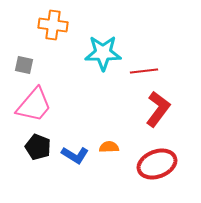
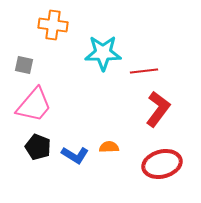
red ellipse: moved 5 px right; rotated 6 degrees clockwise
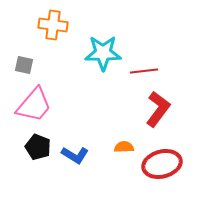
orange semicircle: moved 15 px right
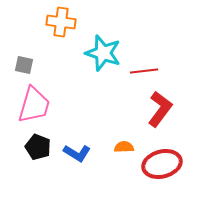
orange cross: moved 8 px right, 3 px up
cyan star: rotated 18 degrees clockwise
pink trapezoid: rotated 24 degrees counterclockwise
red L-shape: moved 2 px right
blue L-shape: moved 2 px right, 2 px up
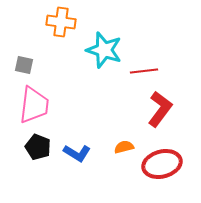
cyan star: moved 1 px right, 3 px up
pink trapezoid: rotated 9 degrees counterclockwise
orange semicircle: rotated 12 degrees counterclockwise
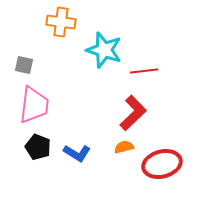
red L-shape: moved 27 px left, 4 px down; rotated 9 degrees clockwise
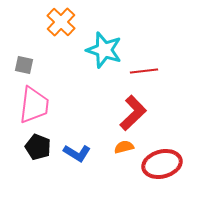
orange cross: rotated 36 degrees clockwise
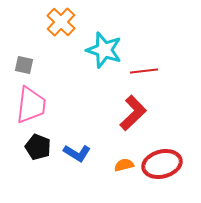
pink trapezoid: moved 3 px left
orange semicircle: moved 18 px down
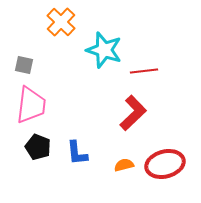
blue L-shape: rotated 52 degrees clockwise
red ellipse: moved 3 px right
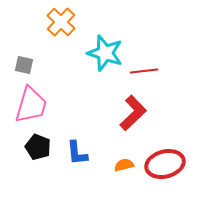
cyan star: moved 1 px right, 3 px down
pink trapezoid: rotated 9 degrees clockwise
